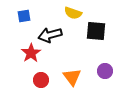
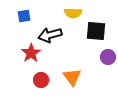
yellow semicircle: rotated 18 degrees counterclockwise
purple circle: moved 3 px right, 14 px up
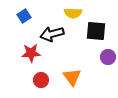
blue square: rotated 24 degrees counterclockwise
black arrow: moved 2 px right, 1 px up
red star: rotated 30 degrees clockwise
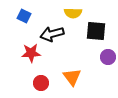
blue square: rotated 32 degrees counterclockwise
red circle: moved 3 px down
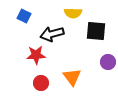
red star: moved 5 px right, 2 px down
purple circle: moved 5 px down
